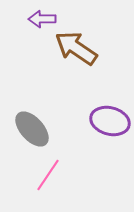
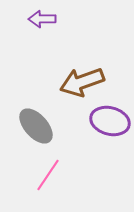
brown arrow: moved 6 px right, 34 px down; rotated 54 degrees counterclockwise
gray ellipse: moved 4 px right, 3 px up
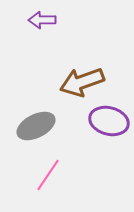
purple arrow: moved 1 px down
purple ellipse: moved 1 px left
gray ellipse: rotated 75 degrees counterclockwise
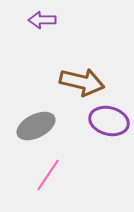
brown arrow: rotated 147 degrees counterclockwise
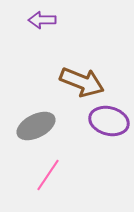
brown arrow: rotated 9 degrees clockwise
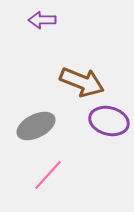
pink line: rotated 8 degrees clockwise
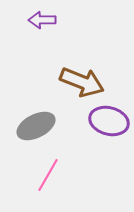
pink line: rotated 12 degrees counterclockwise
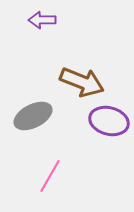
gray ellipse: moved 3 px left, 10 px up
pink line: moved 2 px right, 1 px down
